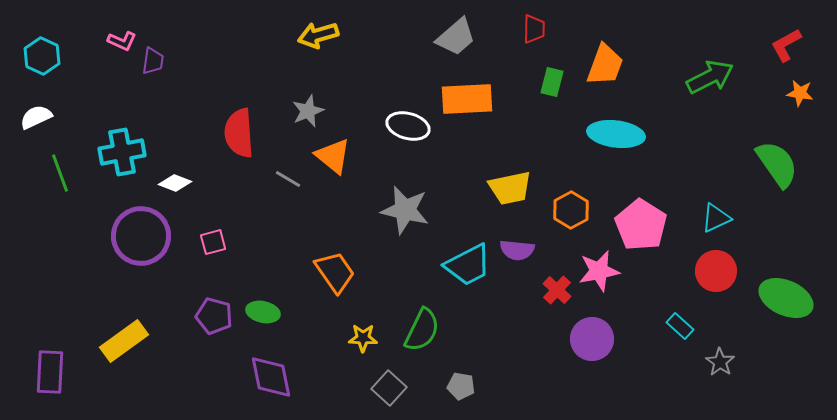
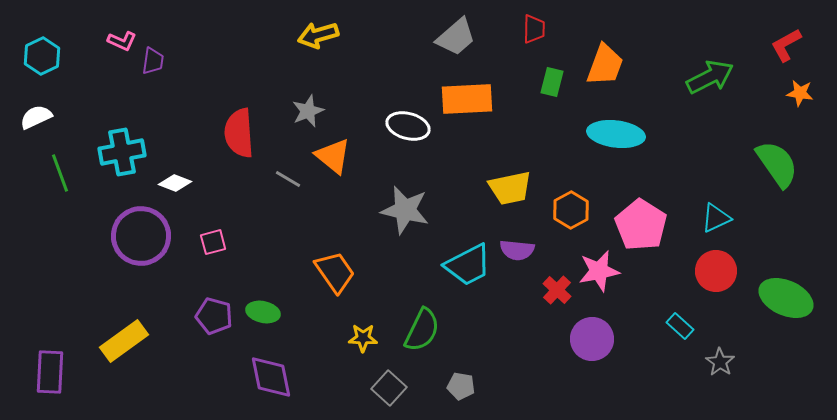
cyan hexagon at (42, 56): rotated 9 degrees clockwise
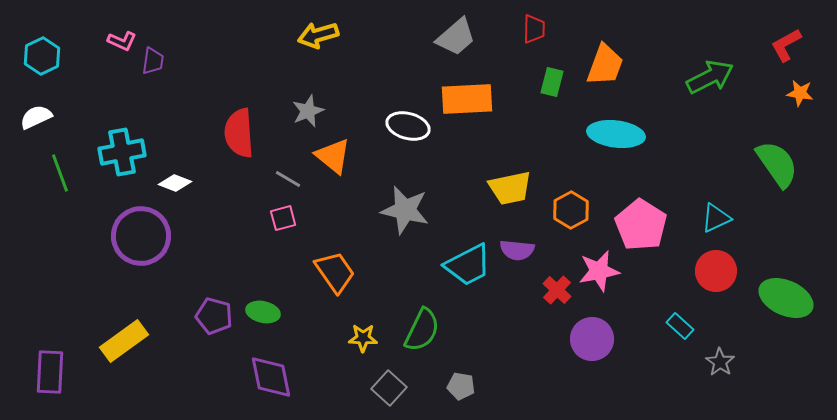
pink square at (213, 242): moved 70 px right, 24 px up
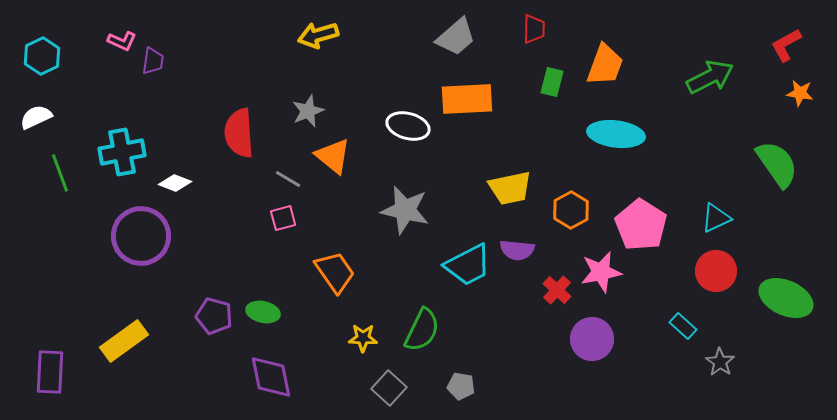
pink star at (599, 271): moved 2 px right, 1 px down
cyan rectangle at (680, 326): moved 3 px right
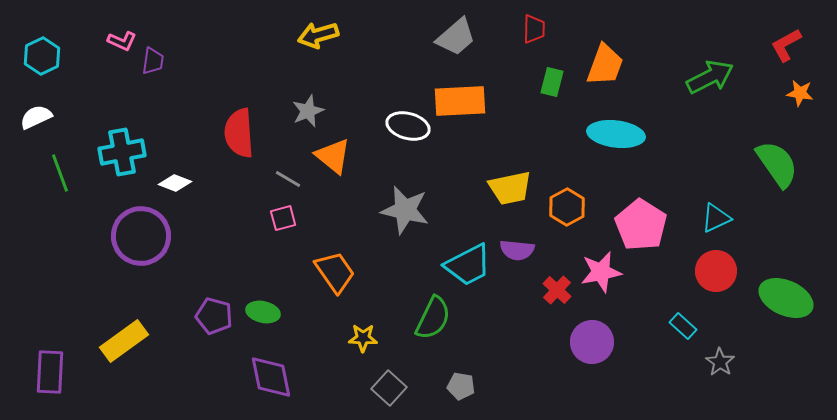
orange rectangle at (467, 99): moved 7 px left, 2 px down
orange hexagon at (571, 210): moved 4 px left, 3 px up
green semicircle at (422, 330): moved 11 px right, 12 px up
purple circle at (592, 339): moved 3 px down
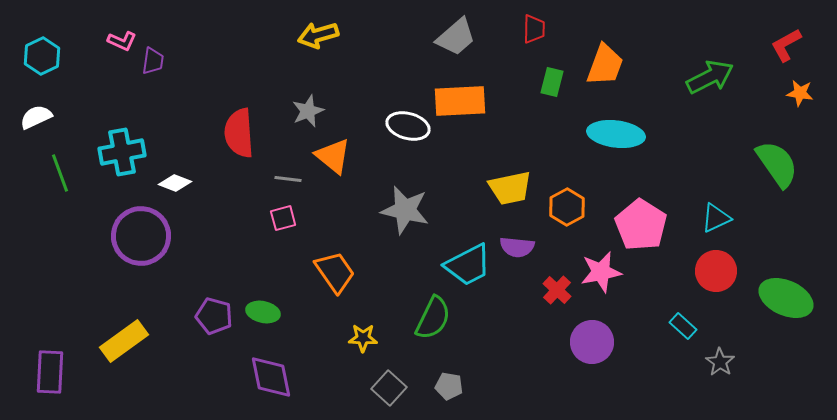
gray line at (288, 179): rotated 24 degrees counterclockwise
purple semicircle at (517, 250): moved 3 px up
gray pentagon at (461, 386): moved 12 px left
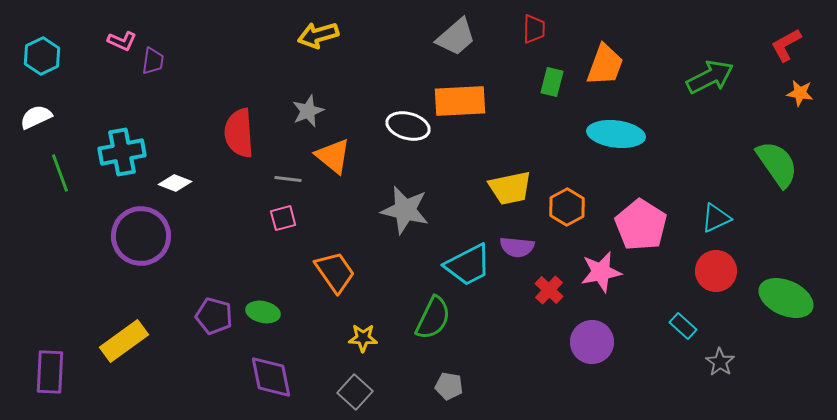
red cross at (557, 290): moved 8 px left
gray square at (389, 388): moved 34 px left, 4 px down
